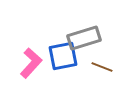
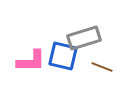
blue square: rotated 24 degrees clockwise
pink L-shape: moved 2 px up; rotated 48 degrees clockwise
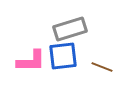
gray rectangle: moved 14 px left, 9 px up
blue square: rotated 20 degrees counterclockwise
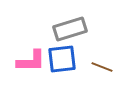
blue square: moved 1 px left, 3 px down
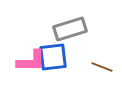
blue square: moved 9 px left, 2 px up
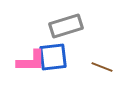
gray rectangle: moved 4 px left, 3 px up
